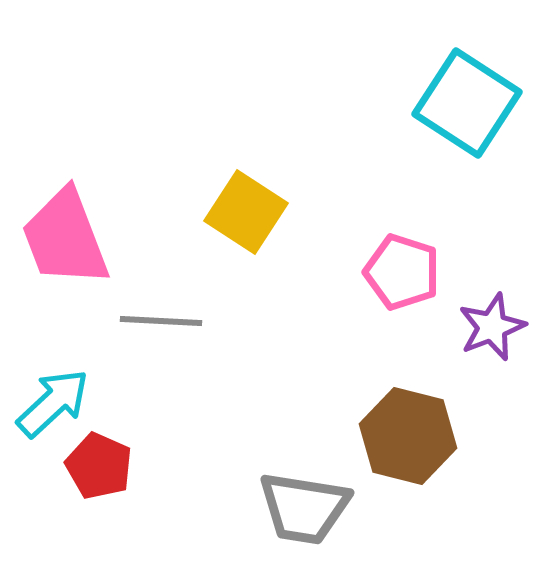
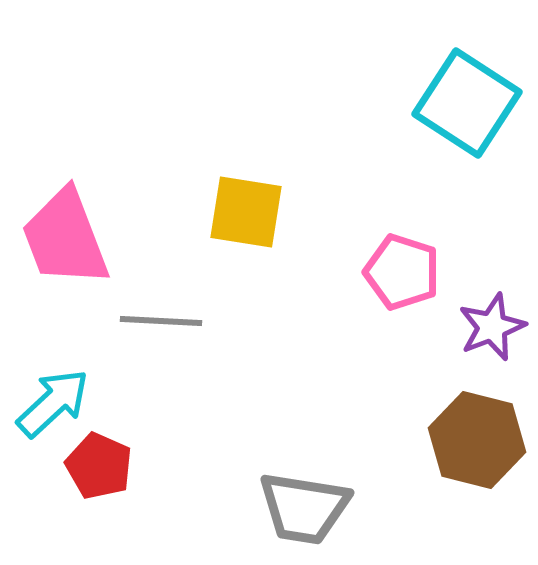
yellow square: rotated 24 degrees counterclockwise
brown hexagon: moved 69 px right, 4 px down
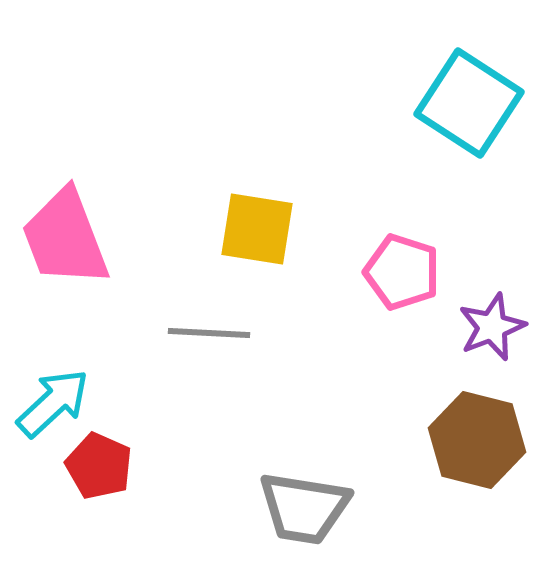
cyan square: moved 2 px right
yellow square: moved 11 px right, 17 px down
gray line: moved 48 px right, 12 px down
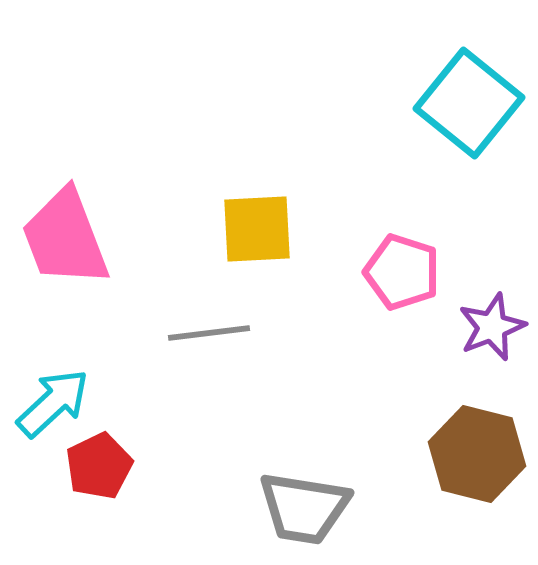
cyan square: rotated 6 degrees clockwise
yellow square: rotated 12 degrees counterclockwise
gray line: rotated 10 degrees counterclockwise
brown hexagon: moved 14 px down
red pentagon: rotated 22 degrees clockwise
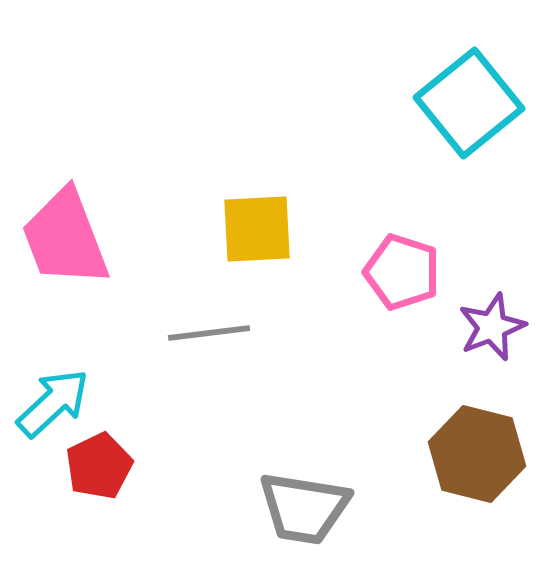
cyan square: rotated 12 degrees clockwise
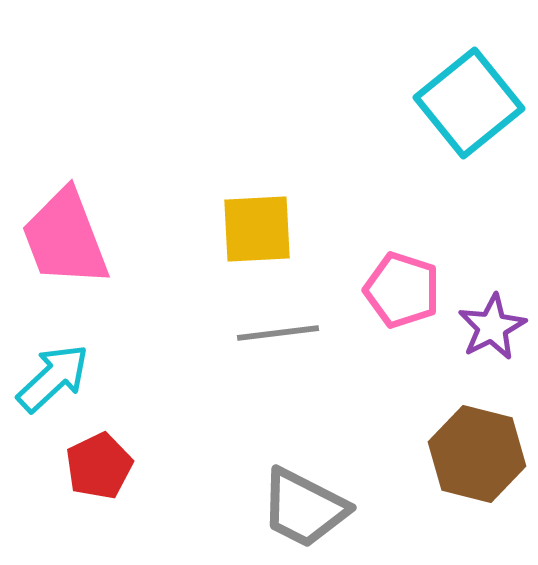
pink pentagon: moved 18 px down
purple star: rotated 6 degrees counterclockwise
gray line: moved 69 px right
cyan arrow: moved 25 px up
gray trapezoid: rotated 18 degrees clockwise
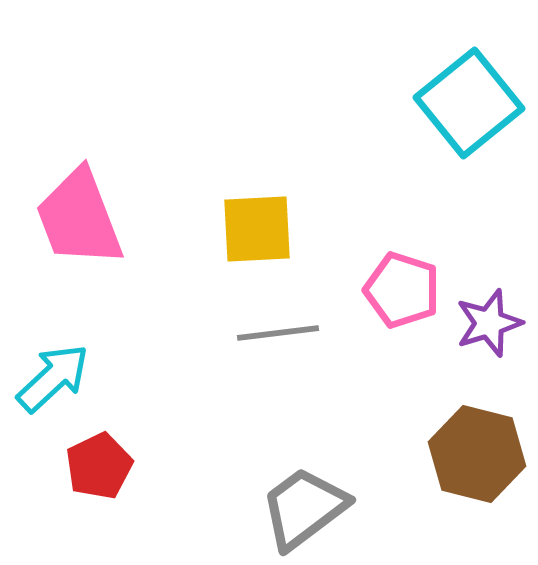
pink trapezoid: moved 14 px right, 20 px up
purple star: moved 3 px left, 4 px up; rotated 10 degrees clockwise
gray trapezoid: rotated 116 degrees clockwise
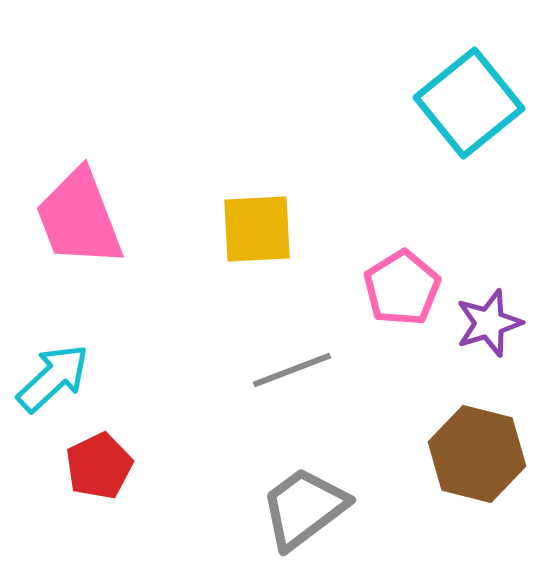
pink pentagon: moved 2 px up; rotated 22 degrees clockwise
gray line: moved 14 px right, 37 px down; rotated 14 degrees counterclockwise
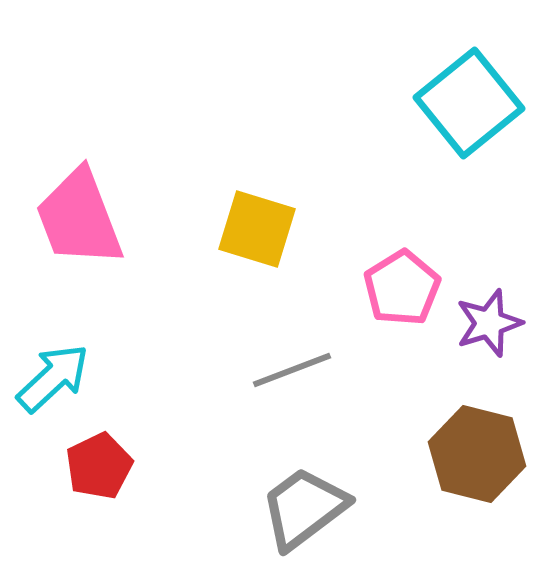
yellow square: rotated 20 degrees clockwise
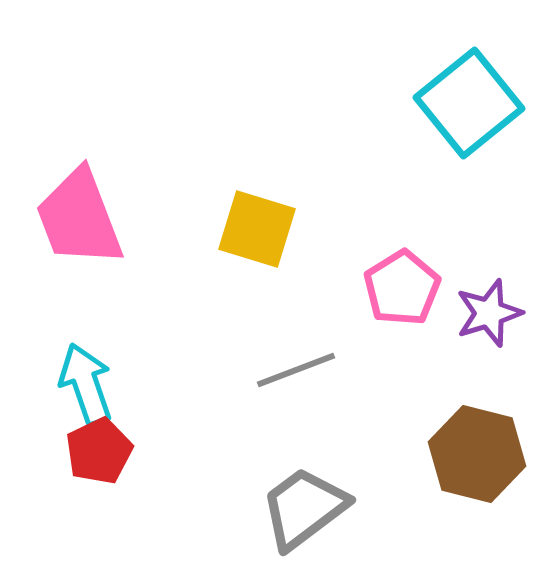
purple star: moved 10 px up
gray line: moved 4 px right
cyan arrow: moved 33 px right, 6 px down; rotated 66 degrees counterclockwise
red pentagon: moved 15 px up
